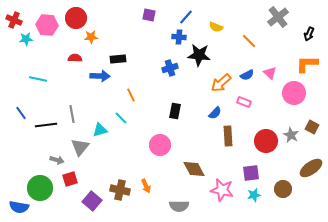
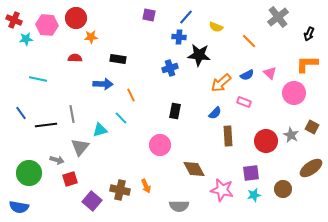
black rectangle at (118, 59): rotated 14 degrees clockwise
blue arrow at (100, 76): moved 3 px right, 8 px down
green circle at (40, 188): moved 11 px left, 15 px up
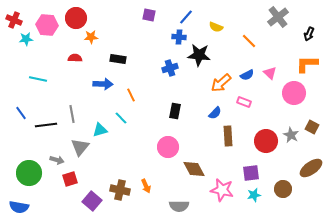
pink circle at (160, 145): moved 8 px right, 2 px down
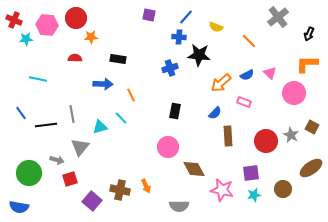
cyan triangle at (100, 130): moved 3 px up
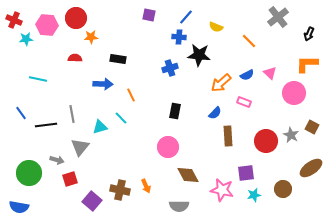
brown diamond at (194, 169): moved 6 px left, 6 px down
purple square at (251, 173): moved 5 px left
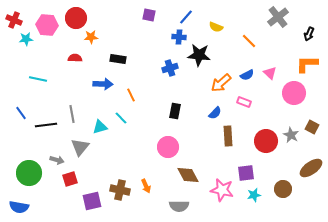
purple square at (92, 201): rotated 36 degrees clockwise
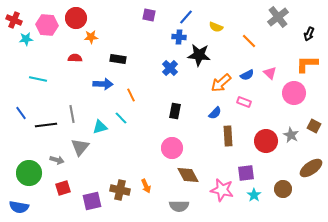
blue cross at (170, 68): rotated 28 degrees counterclockwise
brown square at (312, 127): moved 2 px right, 1 px up
pink circle at (168, 147): moved 4 px right, 1 px down
red square at (70, 179): moved 7 px left, 9 px down
cyan star at (254, 195): rotated 24 degrees counterclockwise
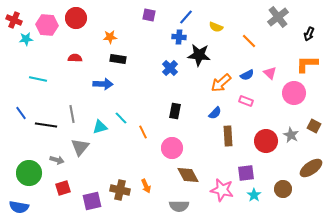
orange star at (91, 37): moved 19 px right
orange line at (131, 95): moved 12 px right, 37 px down
pink rectangle at (244, 102): moved 2 px right, 1 px up
black line at (46, 125): rotated 15 degrees clockwise
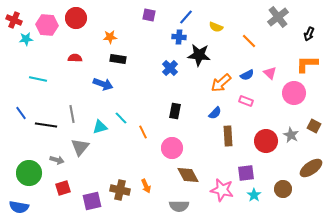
blue arrow at (103, 84): rotated 18 degrees clockwise
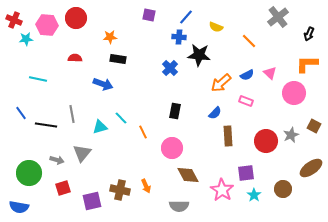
gray star at (291, 135): rotated 21 degrees clockwise
gray triangle at (80, 147): moved 2 px right, 6 px down
pink star at (222, 190): rotated 20 degrees clockwise
